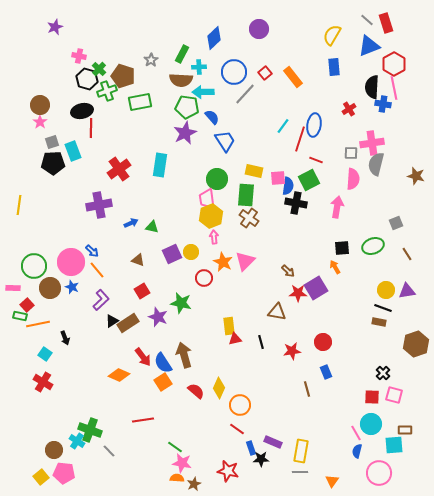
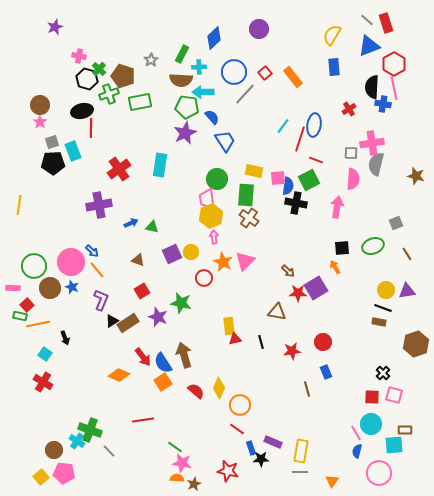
green cross at (107, 91): moved 2 px right, 3 px down
purple L-shape at (101, 300): rotated 25 degrees counterclockwise
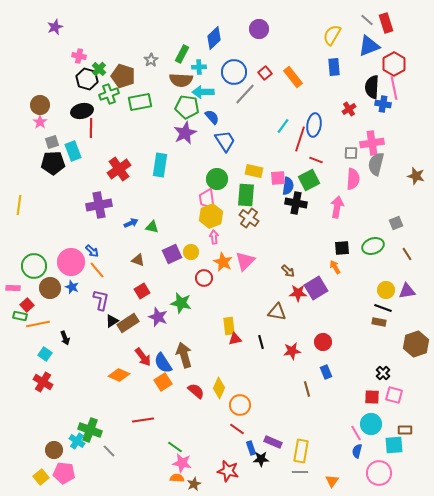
purple L-shape at (101, 300): rotated 10 degrees counterclockwise
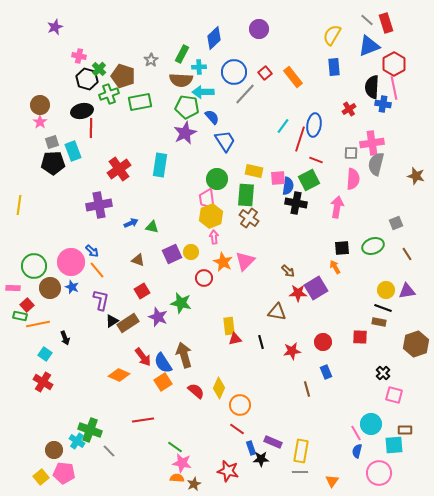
red square at (372, 397): moved 12 px left, 60 px up
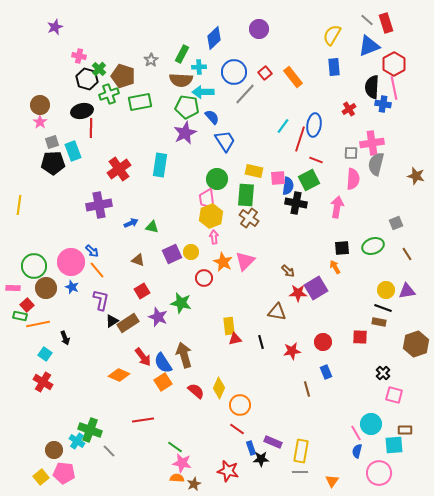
brown circle at (50, 288): moved 4 px left
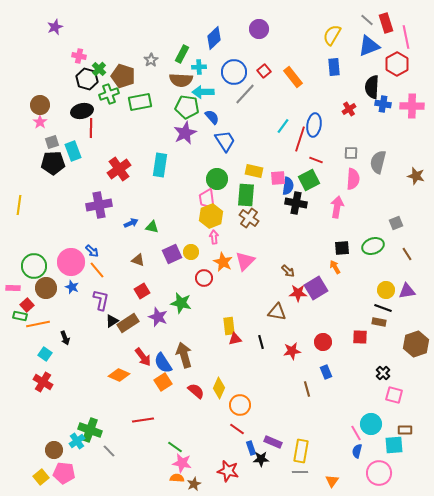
red hexagon at (394, 64): moved 3 px right
red square at (265, 73): moved 1 px left, 2 px up
pink line at (394, 88): moved 12 px right, 51 px up
pink cross at (372, 143): moved 40 px right, 37 px up; rotated 10 degrees clockwise
gray semicircle at (376, 164): moved 2 px right, 2 px up
cyan cross at (77, 441): rotated 21 degrees clockwise
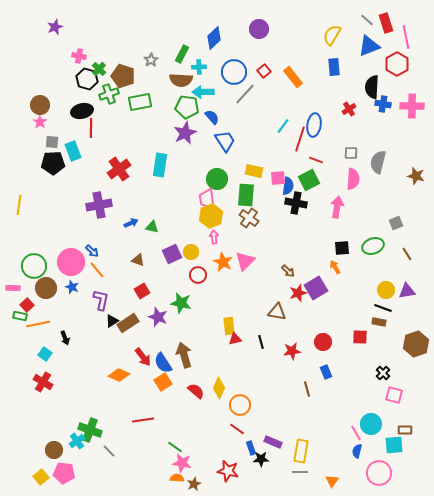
gray square at (52, 142): rotated 24 degrees clockwise
red circle at (204, 278): moved 6 px left, 3 px up
red star at (298, 293): rotated 18 degrees counterclockwise
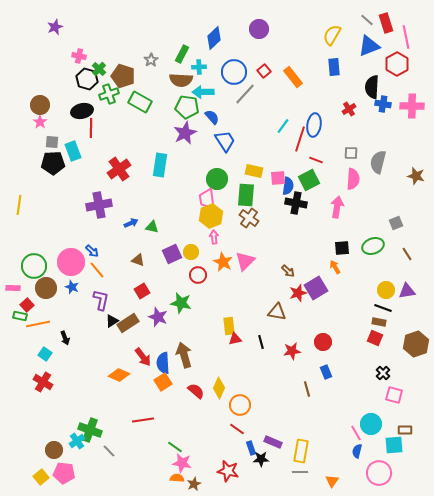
green rectangle at (140, 102): rotated 40 degrees clockwise
red square at (360, 337): moved 15 px right, 1 px down; rotated 21 degrees clockwise
blue semicircle at (163, 363): rotated 30 degrees clockwise
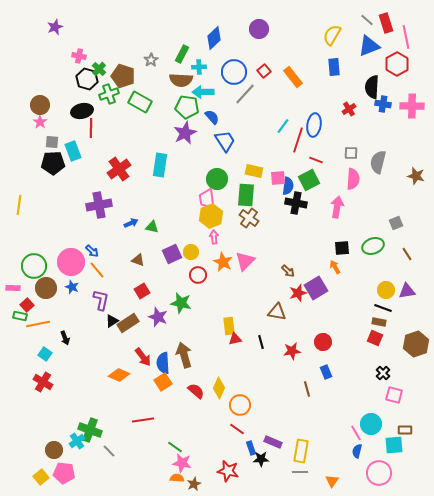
red line at (300, 139): moved 2 px left, 1 px down
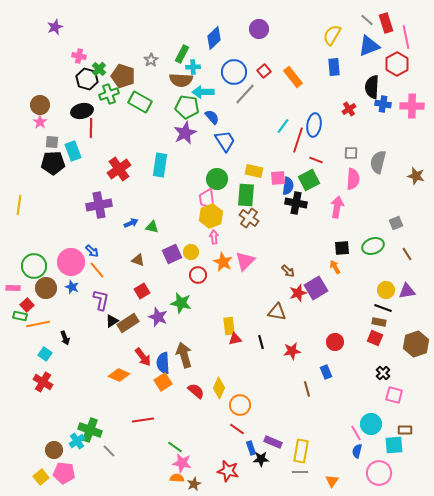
cyan cross at (199, 67): moved 6 px left
red circle at (323, 342): moved 12 px right
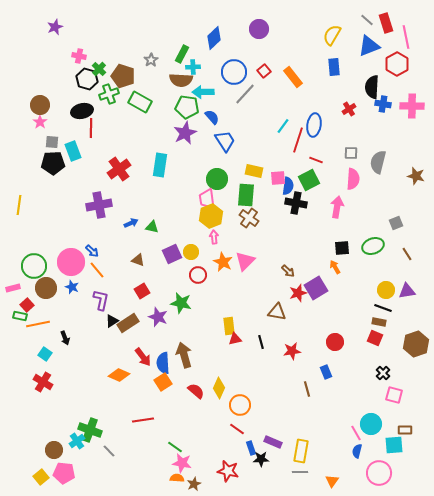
pink rectangle at (13, 288): rotated 16 degrees counterclockwise
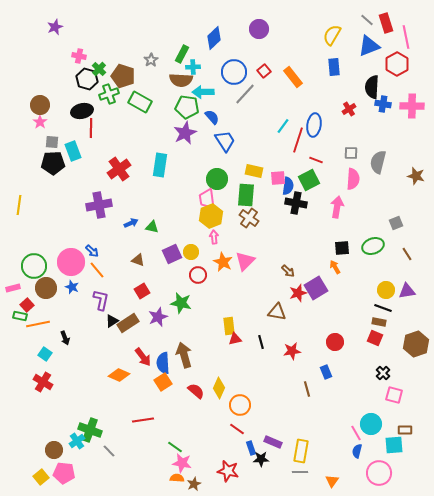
purple star at (158, 317): rotated 30 degrees clockwise
